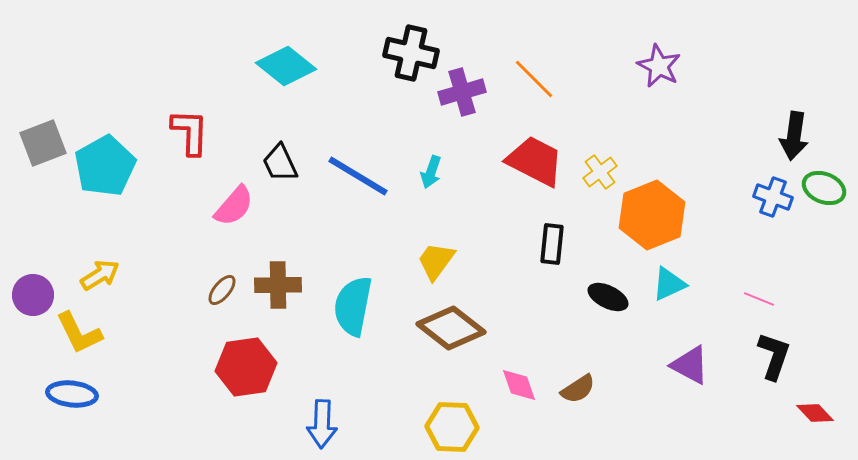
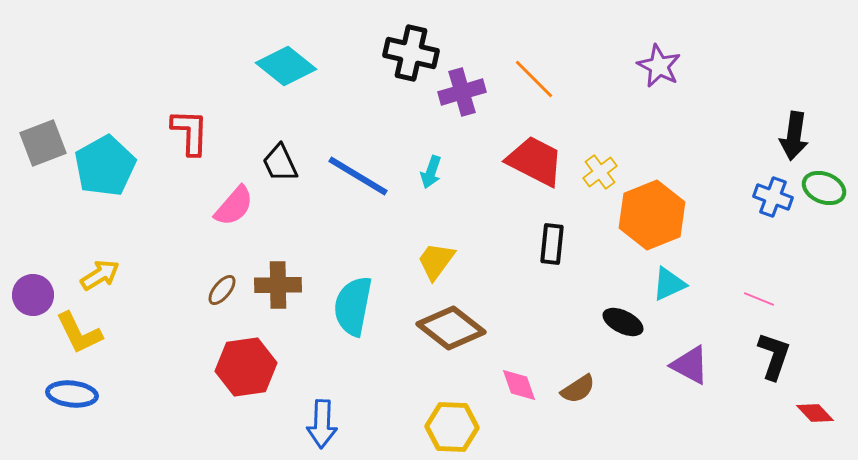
black ellipse: moved 15 px right, 25 px down
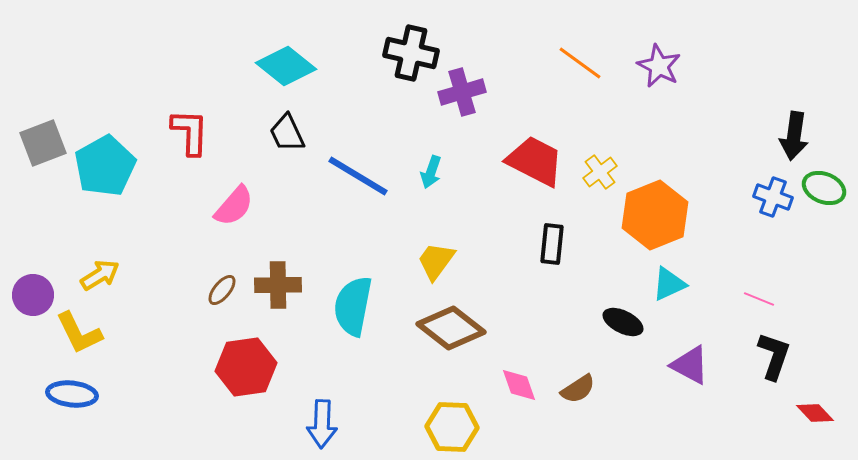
orange line: moved 46 px right, 16 px up; rotated 9 degrees counterclockwise
black trapezoid: moved 7 px right, 30 px up
orange hexagon: moved 3 px right
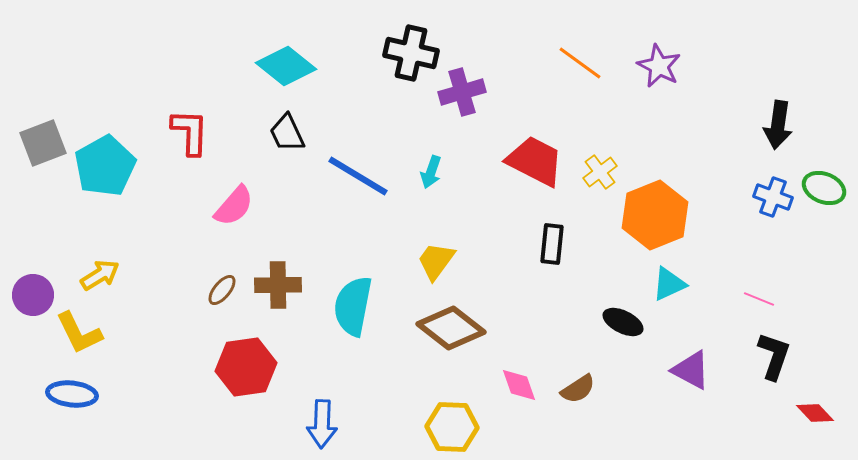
black arrow: moved 16 px left, 11 px up
purple triangle: moved 1 px right, 5 px down
